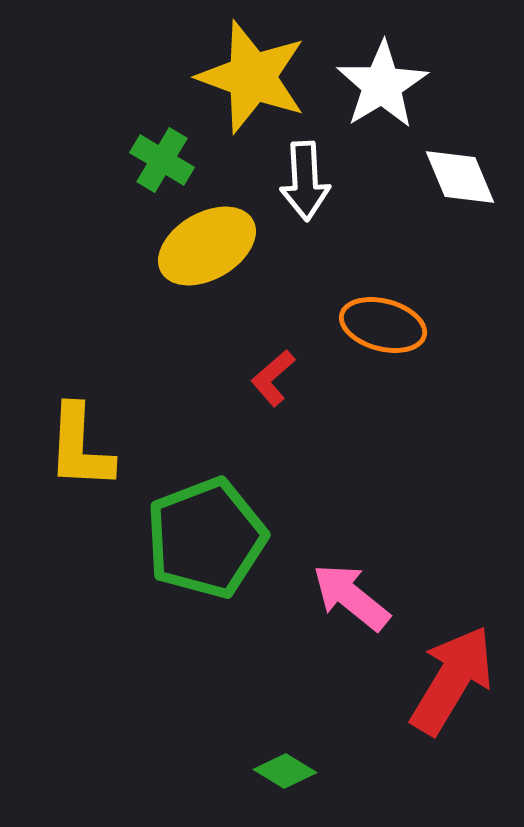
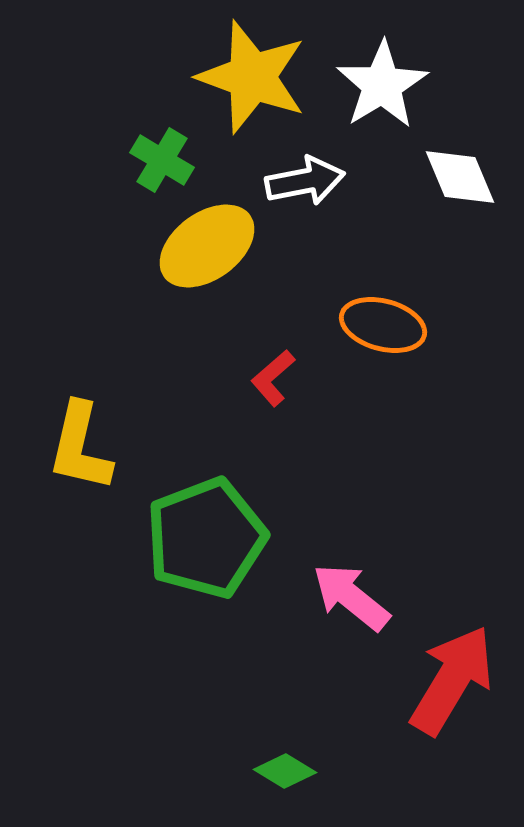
white arrow: rotated 98 degrees counterclockwise
yellow ellipse: rotated 6 degrees counterclockwise
yellow L-shape: rotated 10 degrees clockwise
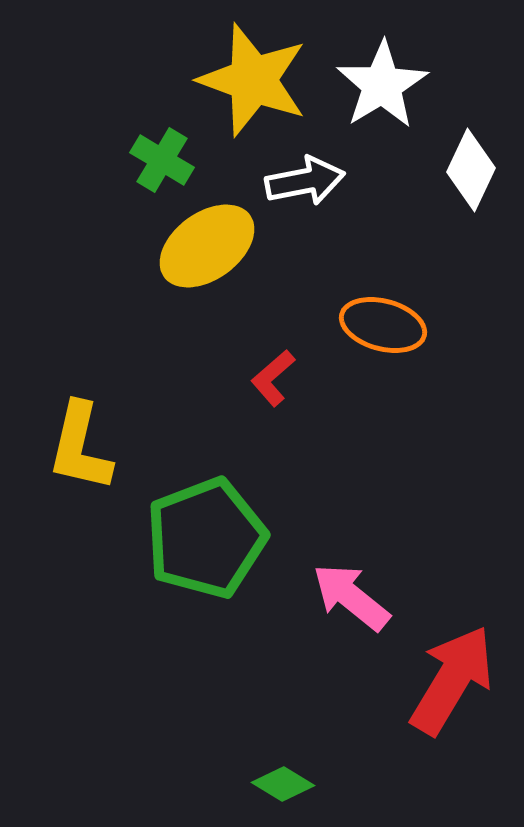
yellow star: moved 1 px right, 3 px down
white diamond: moved 11 px right, 7 px up; rotated 48 degrees clockwise
green diamond: moved 2 px left, 13 px down
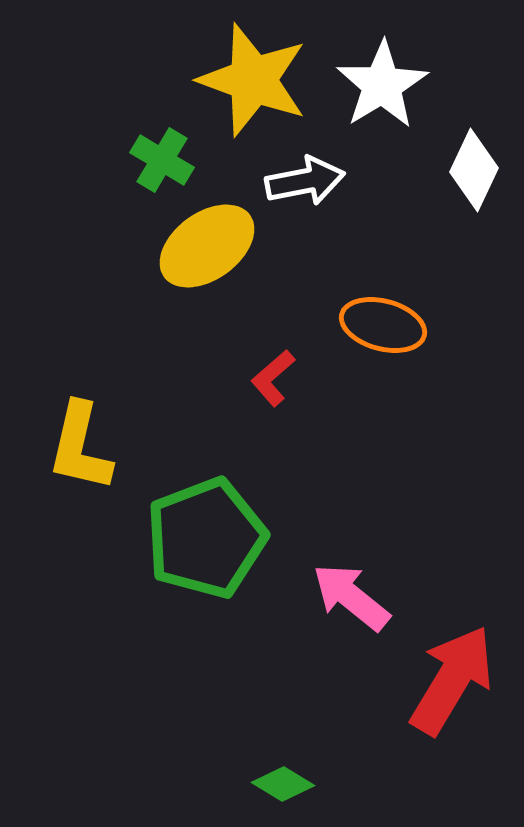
white diamond: moved 3 px right
